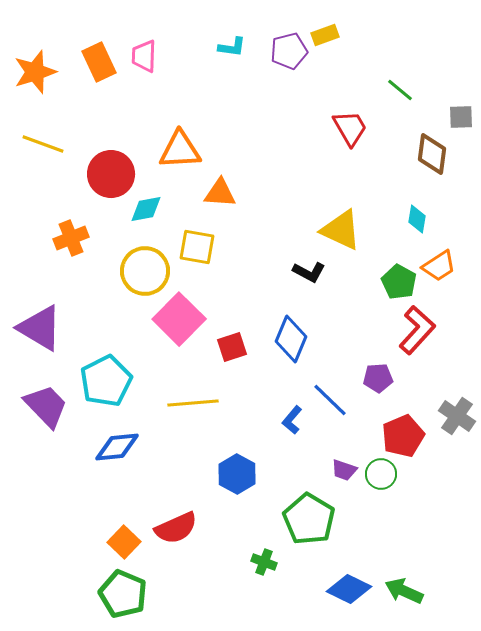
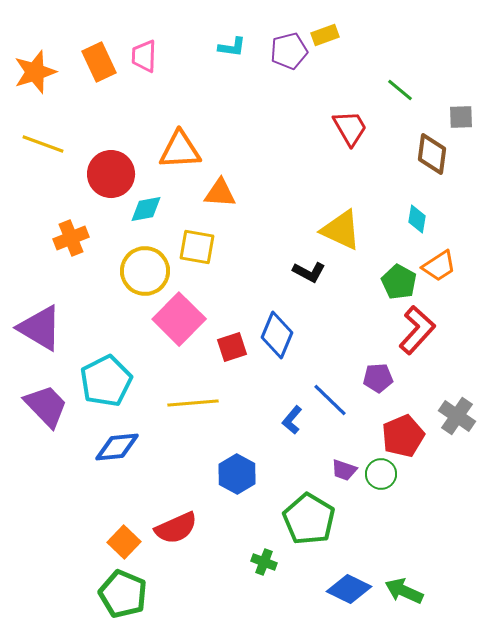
blue diamond at (291, 339): moved 14 px left, 4 px up
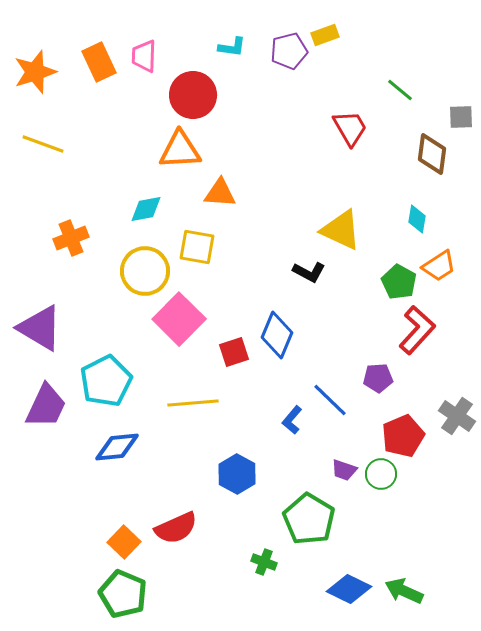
red circle at (111, 174): moved 82 px right, 79 px up
red square at (232, 347): moved 2 px right, 5 px down
purple trapezoid at (46, 406): rotated 69 degrees clockwise
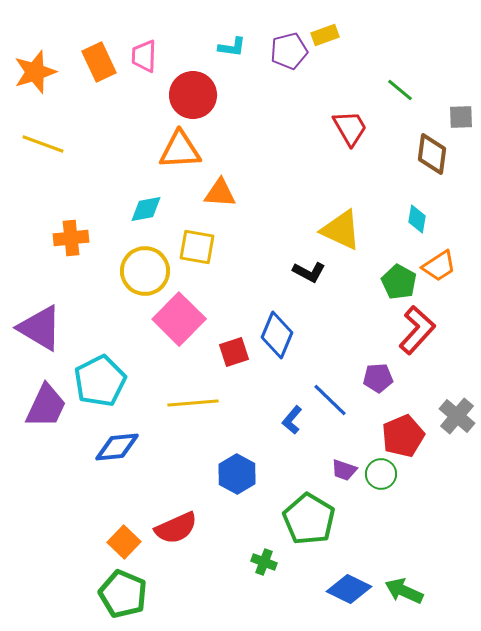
orange cross at (71, 238): rotated 16 degrees clockwise
cyan pentagon at (106, 381): moved 6 px left
gray cross at (457, 416): rotated 6 degrees clockwise
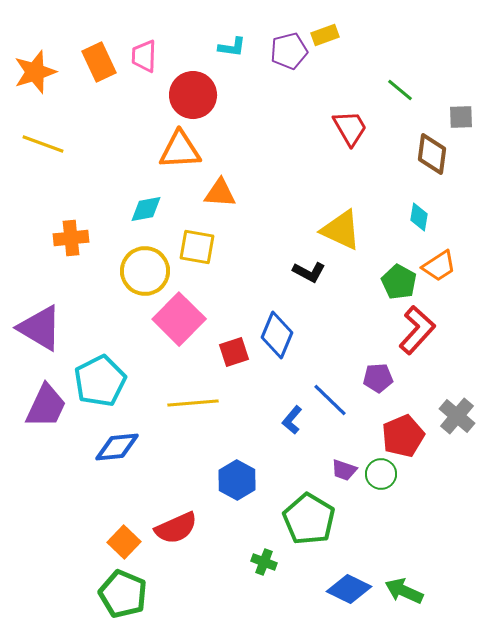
cyan diamond at (417, 219): moved 2 px right, 2 px up
blue hexagon at (237, 474): moved 6 px down
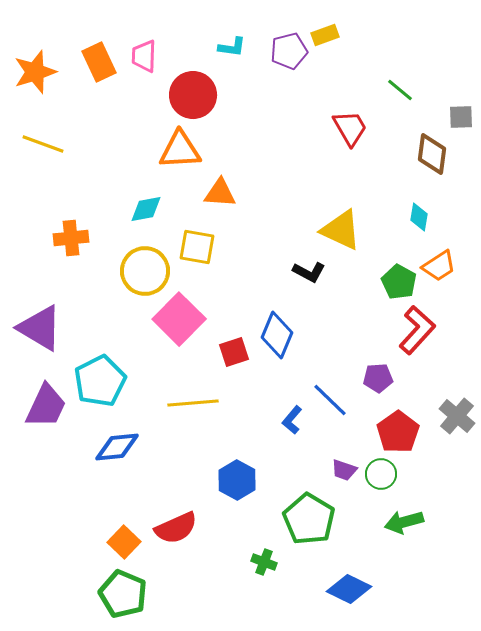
red pentagon at (403, 436): moved 5 px left, 4 px up; rotated 12 degrees counterclockwise
green arrow at (404, 591): moved 69 px up; rotated 39 degrees counterclockwise
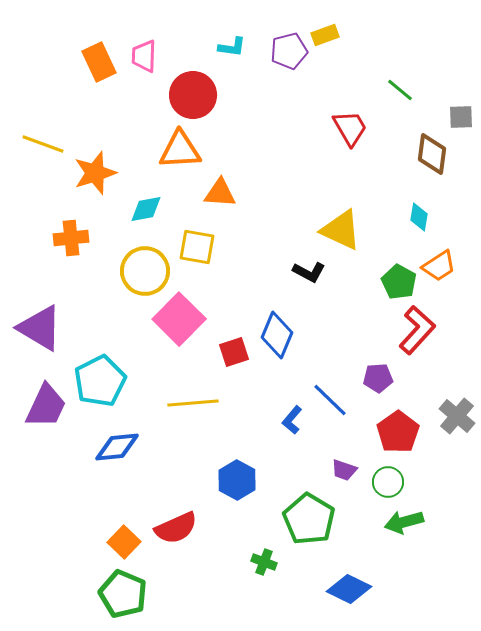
orange star at (35, 72): moved 60 px right, 101 px down
green circle at (381, 474): moved 7 px right, 8 px down
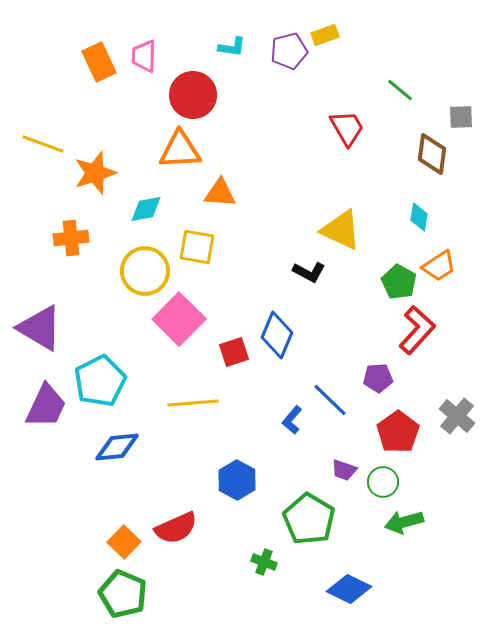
red trapezoid at (350, 128): moved 3 px left
green circle at (388, 482): moved 5 px left
